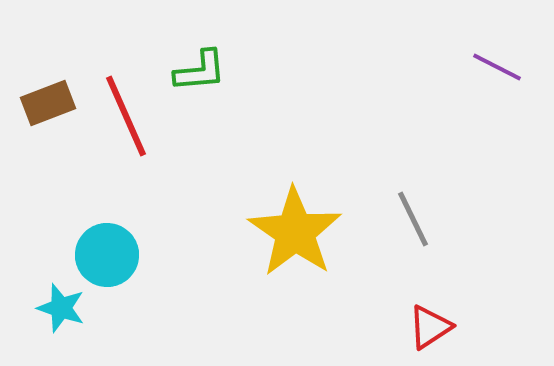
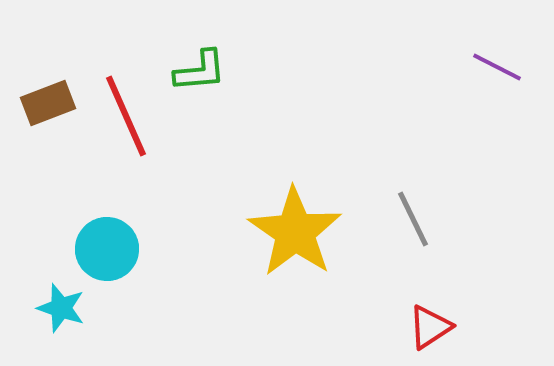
cyan circle: moved 6 px up
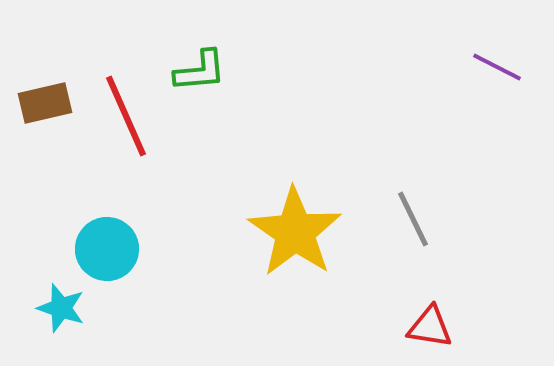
brown rectangle: moved 3 px left; rotated 8 degrees clockwise
red triangle: rotated 42 degrees clockwise
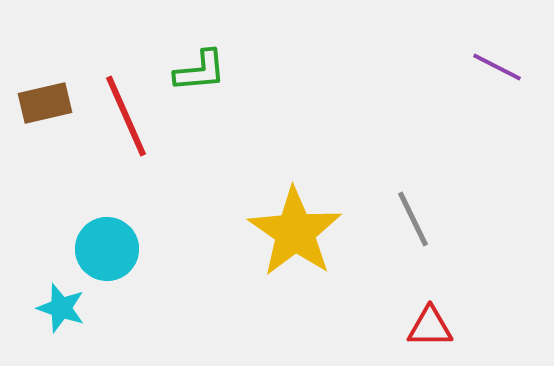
red triangle: rotated 9 degrees counterclockwise
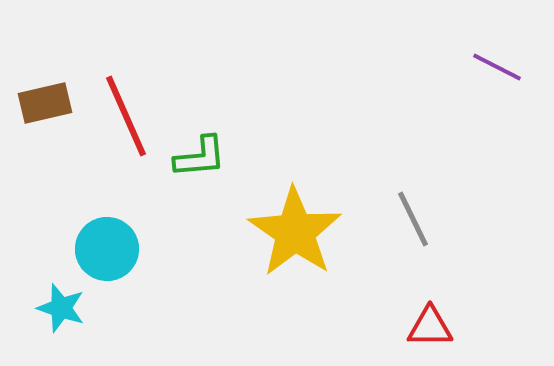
green L-shape: moved 86 px down
